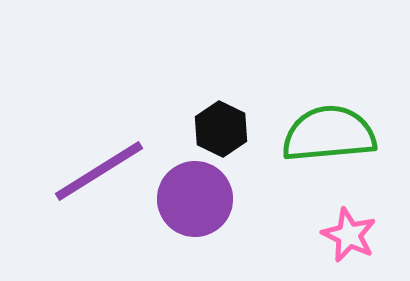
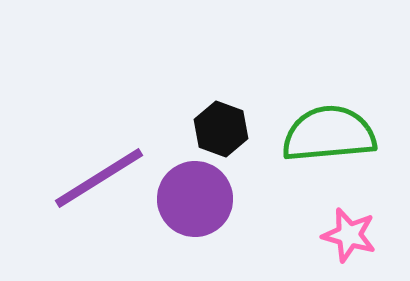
black hexagon: rotated 6 degrees counterclockwise
purple line: moved 7 px down
pink star: rotated 10 degrees counterclockwise
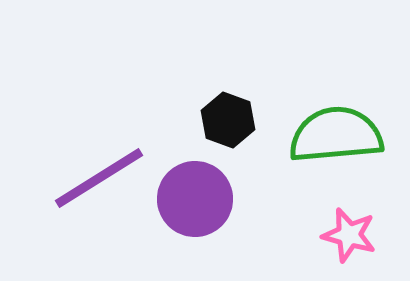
black hexagon: moved 7 px right, 9 px up
green semicircle: moved 7 px right, 1 px down
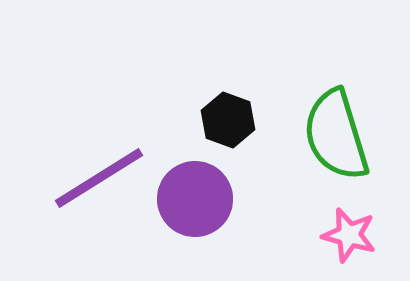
green semicircle: rotated 102 degrees counterclockwise
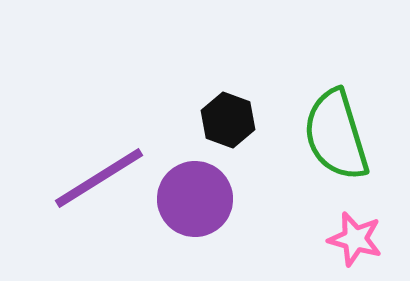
pink star: moved 6 px right, 4 px down
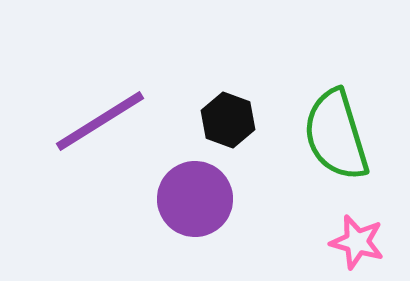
purple line: moved 1 px right, 57 px up
pink star: moved 2 px right, 3 px down
